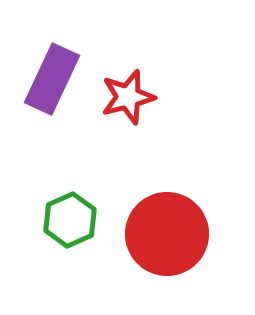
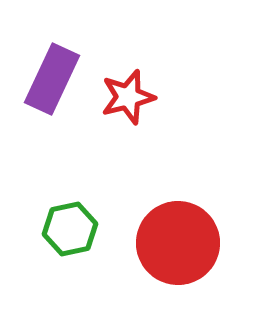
green hexagon: moved 9 px down; rotated 12 degrees clockwise
red circle: moved 11 px right, 9 px down
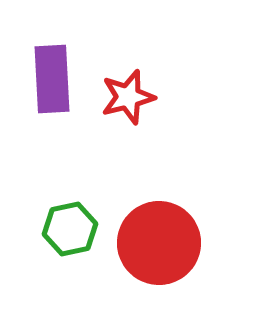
purple rectangle: rotated 28 degrees counterclockwise
red circle: moved 19 px left
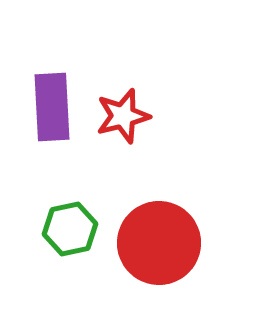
purple rectangle: moved 28 px down
red star: moved 5 px left, 19 px down
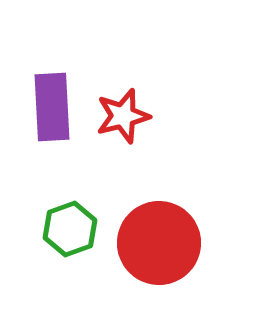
green hexagon: rotated 8 degrees counterclockwise
